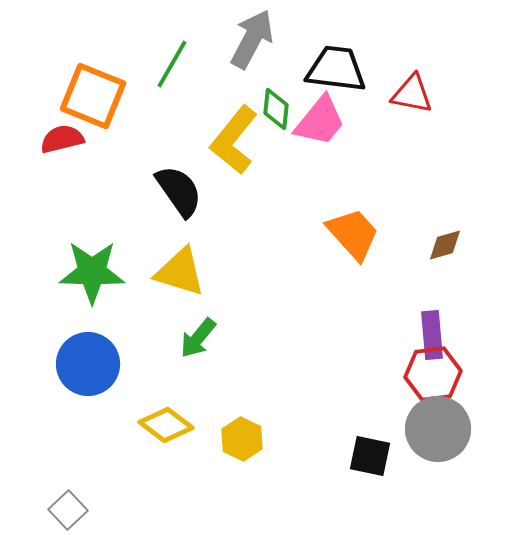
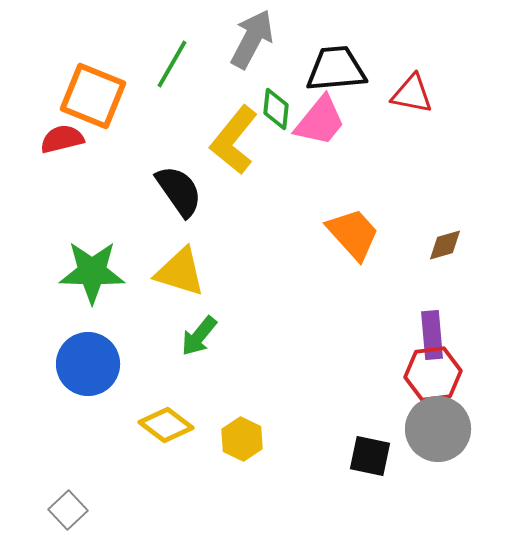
black trapezoid: rotated 12 degrees counterclockwise
green arrow: moved 1 px right, 2 px up
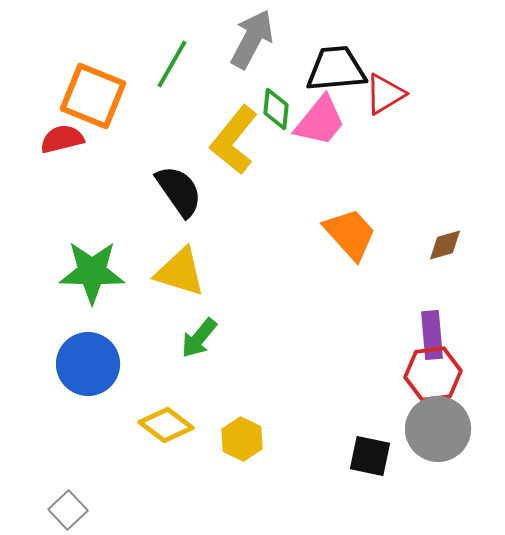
red triangle: moved 27 px left; rotated 42 degrees counterclockwise
orange trapezoid: moved 3 px left
green arrow: moved 2 px down
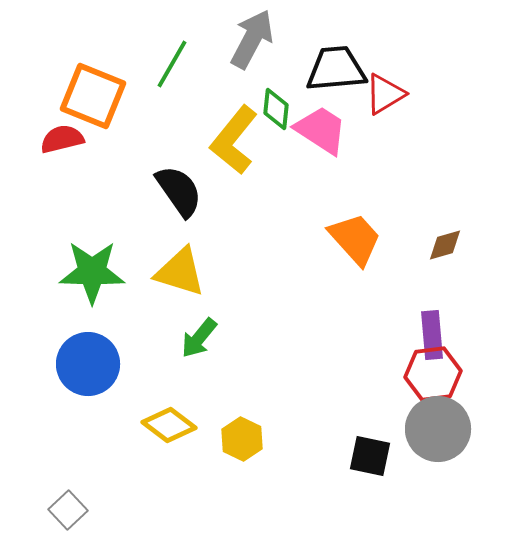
pink trapezoid: moved 1 px right, 9 px down; rotated 96 degrees counterclockwise
orange trapezoid: moved 5 px right, 5 px down
yellow diamond: moved 3 px right
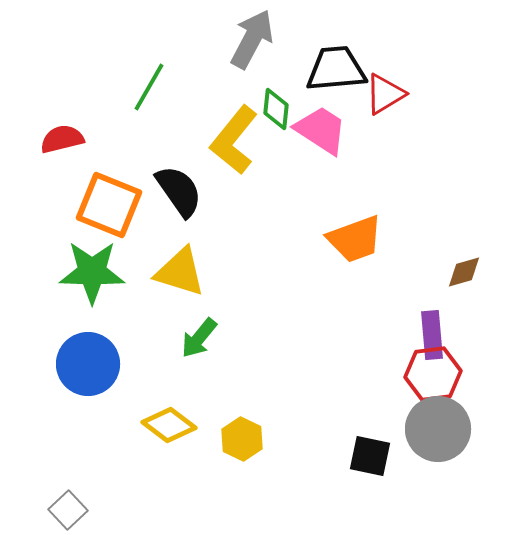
green line: moved 23 px left, 23 px down
orange square: moved 16 px right, 109 px down
orange trapezoid: rotated 112 degrees clockwise
brown diamond: moved 19 px right, 27 px down
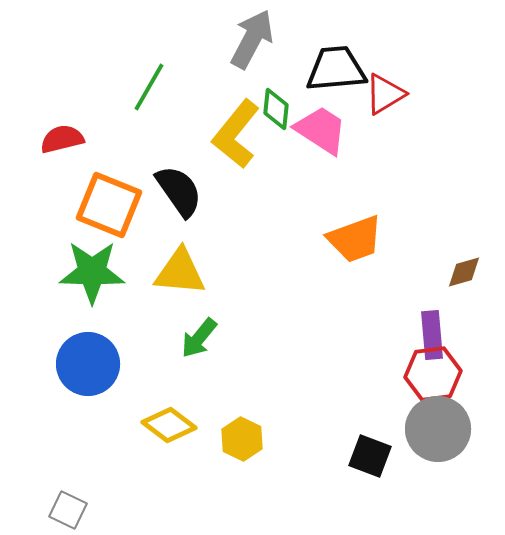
yellow L-shape: moved 2 px right, 6 px up
yellow triangle: rotated 12 degrees counterclockwise
black square: rotated 9 degrees clockwise
gray square: rotated 21 degrees counterclockwise
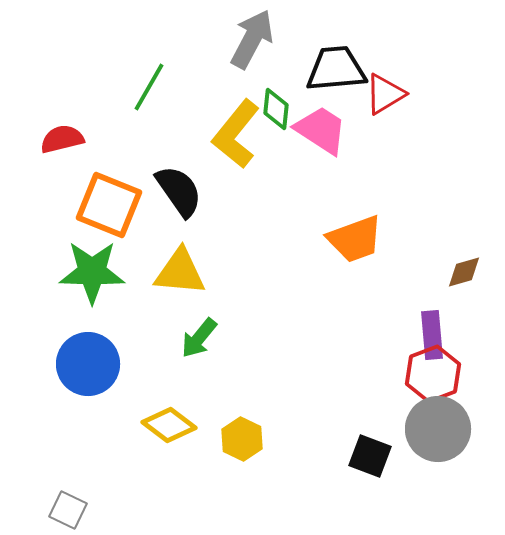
red hexagon: rotated 14 degrees counterclockwise
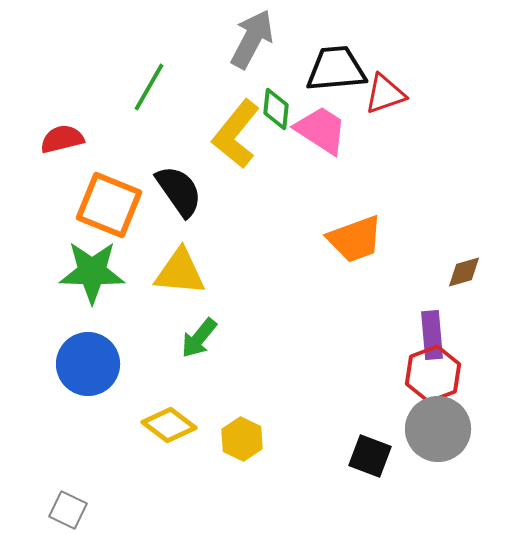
red triangle: rotated 12 degrees clockwise
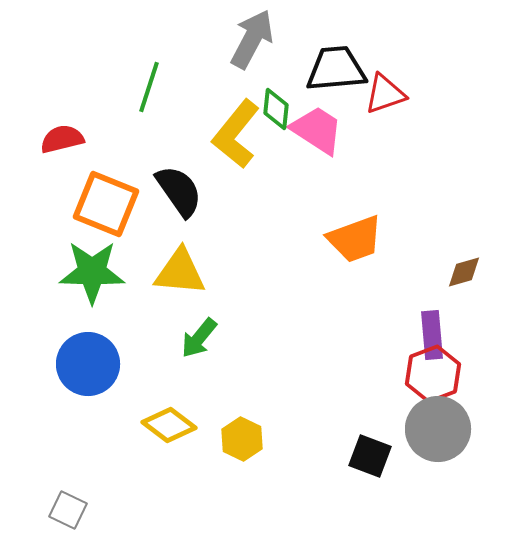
green line: rotated 12 degrees counterclockwise
pink trapezoid: moved 4 px left
orange square: moved 3 px left, 1 px up
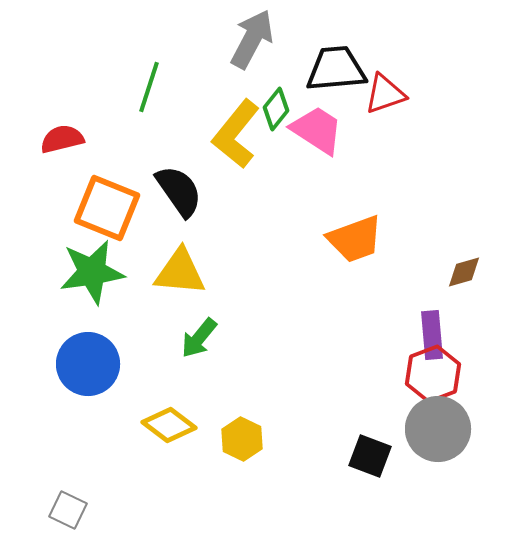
green diamond: rotated 33 degrees clockwise
orange square: moved 1 px right, 4 px down
green star: rotated 10 degrees counterclockwise
